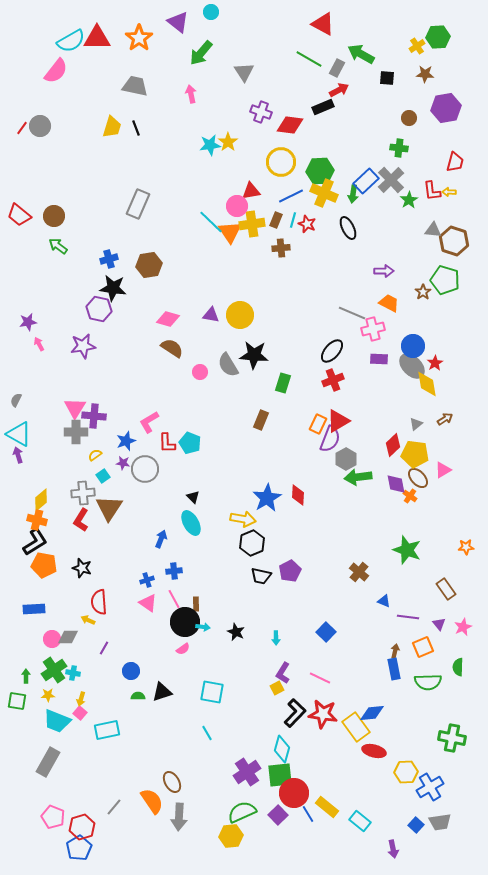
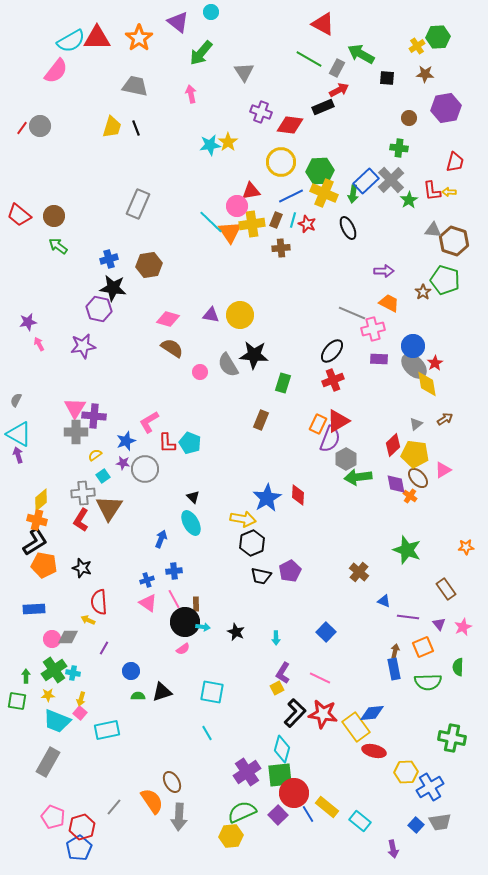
gray ellipse at (412, 366): moved 2 px right
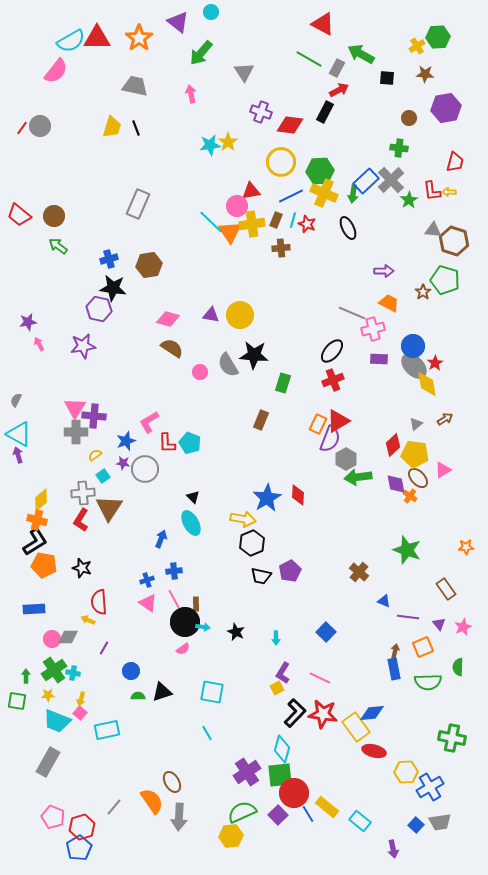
black rectangle at (323, 107): moved 2 px right, 5 px down; rotated 40 degrees counterclockwise
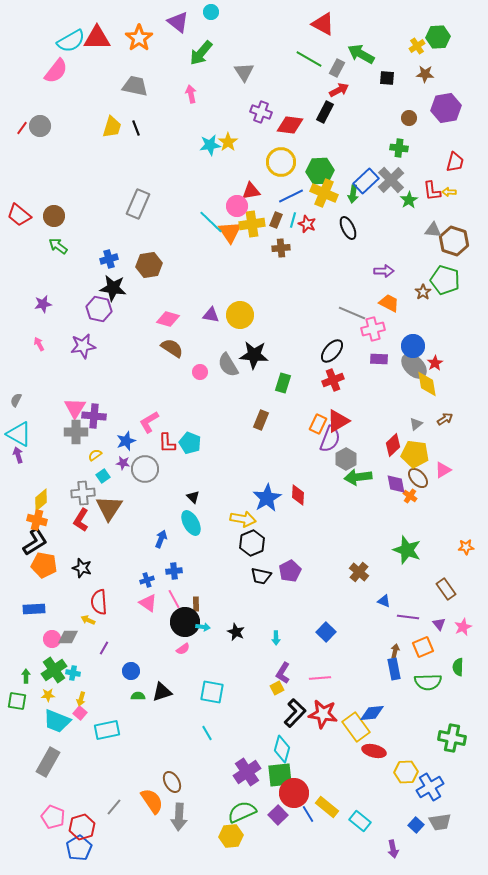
purple star at (28, 322): moved 15 px right, 18 px up
pink line at (320, 678): rotated 30 degrees counterclockwise
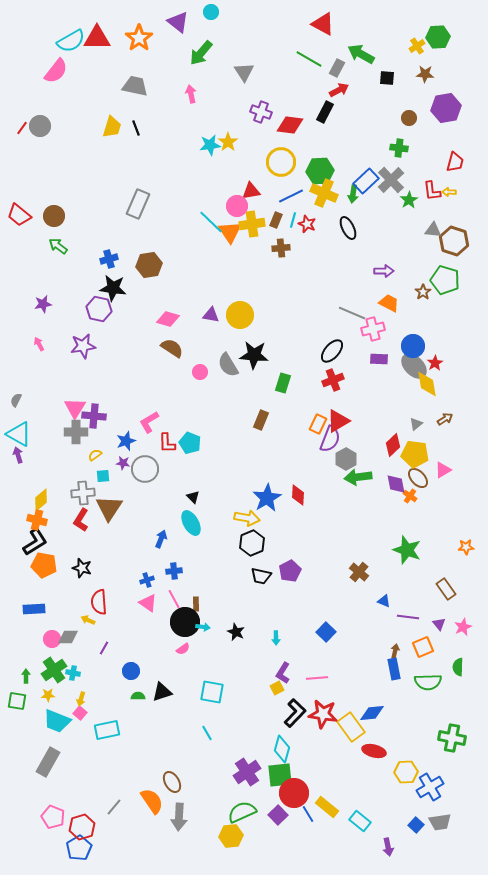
cyan square at (103, 476): rotated 32 degrees clockwise
yellow arrow at (243, 519): moved 4 px right, 1 px up
pink line at (320, 678): moved 3 px left
yellow rectangle at (356, 727): moved 5 px left
purple arrow at (393, 849): moved 5 px left, 2 px up
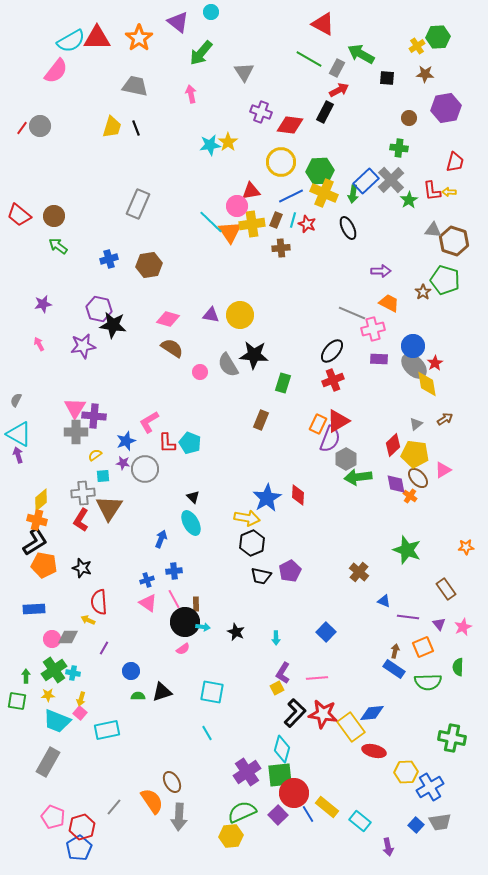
purple arrow at (384, 271): moved 3 px left
black star at (113, 288): moved 37 px down
blue rectangle at (394, 669): rotated 45 degrees counterclockwise
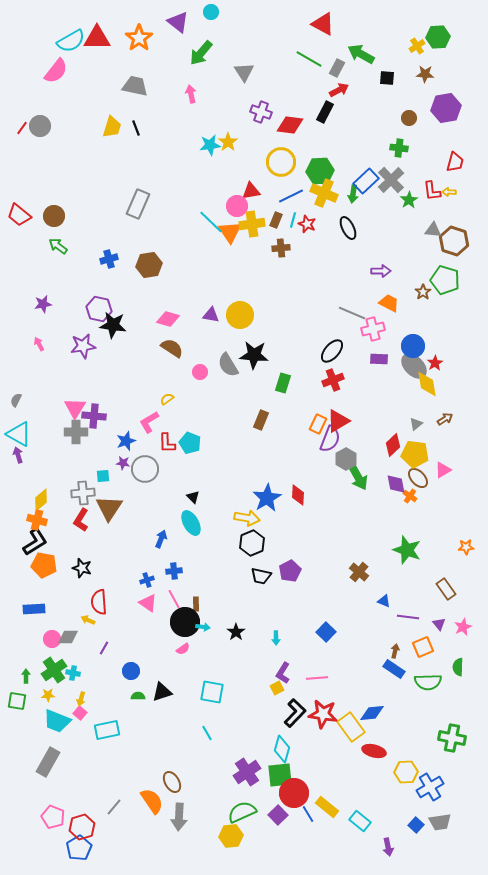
yellow semicircle at (95, 455): moved 72 px right, 56 px up
green arrow at (358, 477): rotated 112 degrees counterclockwise
black star at (236, 632): rotated 12 degrees clockwise
